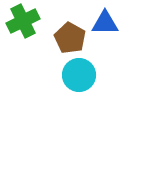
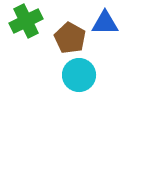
green cross: moved 3 px right
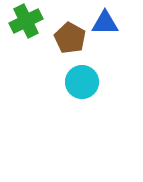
cyan circle: moved 3 px right, 7 px down
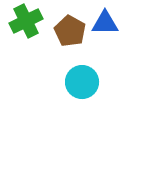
brown pentagon: moved 7 px up
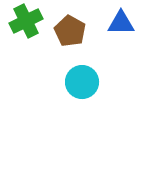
blue triangle: moved 16 px right
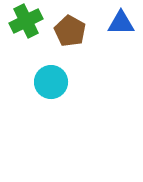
cyan circle: moved 31 px left
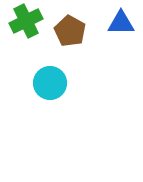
cyan circle: moved 1 px left, 1 px down
